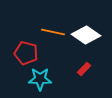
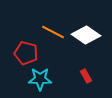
orange line: rotated 15 degrees clockwise
red rectangle: moved 2 px right, 7 px down; rotated 72 degrees counterclockwise
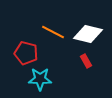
white diamond: moved 2 px right, 1 px up; rotated 20 degrees counterclockwise
red rectangle: moved 15 px up
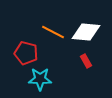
white diamond: moved 2 px left, 2 px up; rotated 8 degrees counterclockwise
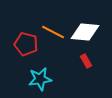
white diamond: moved 1 px left
red pentagon: moved 9 px up
cyan star: rotated 10 degrees counterclockwise
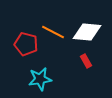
white diamond: moved 2 px right
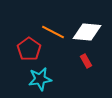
red pentagon: moved 3 px right, 5 px down; rotated 20 degrees clockwise
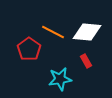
cyan star: moved 20 px right
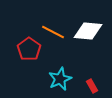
white diamond: moved 1 px right, 1 px up
red rectangle: moved 6 px right, 25 px down
cyan star: rotated 15 degrees counterclockwise
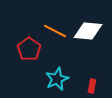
orange line: moved 2 px right, 1 px up
cyan star: moved 3 px left
red rectangle: rotated 40 degrees clockwise
